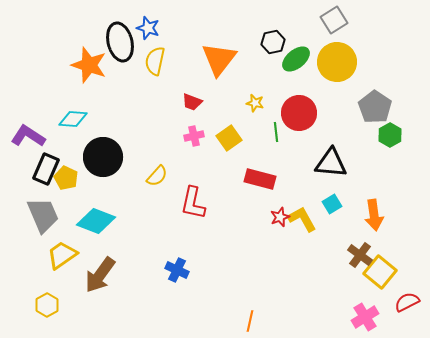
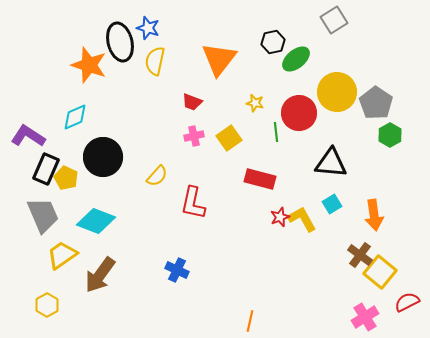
yellow circle at (337, 62): moved 30 px down
gray pentagon at (375, 107): moved 1 px right, 4 px up
cyan diamond at (73, 119): moved 2 px right, 2 px up; rotated 28 degrees counterclockwise
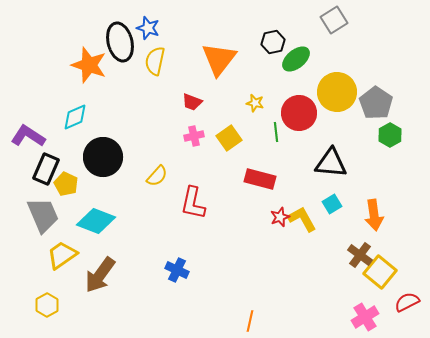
yellow pentagon at (66, 178): moved 6 px down
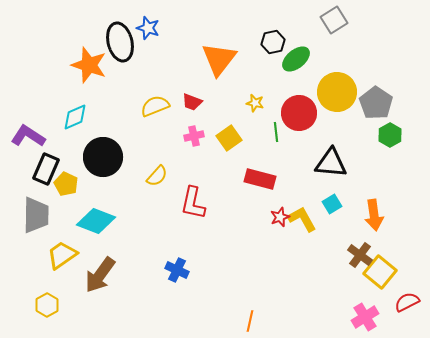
yellow semicircle at (155, 61): moved 45 px down; rotated 56 degrees clockwise
gray trapezoid at (43, 215): moved 7 px left; rotated 24 degrees clockwise
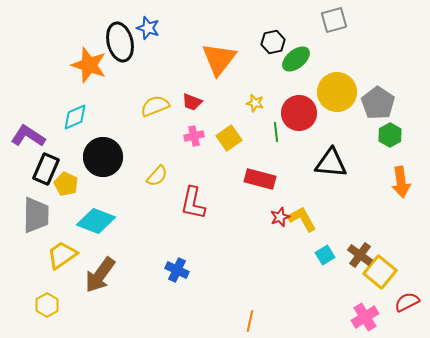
gray square at (334, 20): rotated 16 degrees clockwise
gray pentagon at (376, 103): moved 2 px right
cyan square at (332, 204): moved 7 px left, 51 px down
orange arrow at (374, 215): moved 27 px right, 33 px up
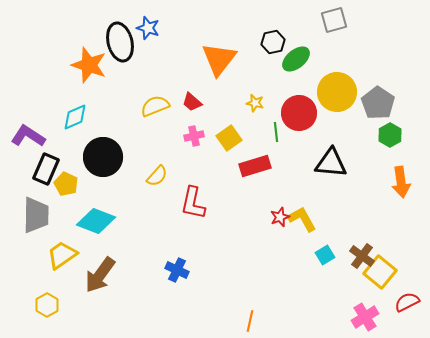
red trapezoid at (192, 102): rotated 20 degrees clockwise
red rectangle at (260, 179): moved 5 px left, 13 px up; rotated 32 degrees counterclockwise
brown cross at (360, 255): moved 2 px right, 1 px down
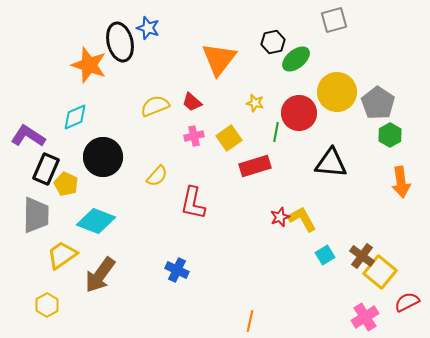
green line at (276, 132): rotated 18 degrees clockwise
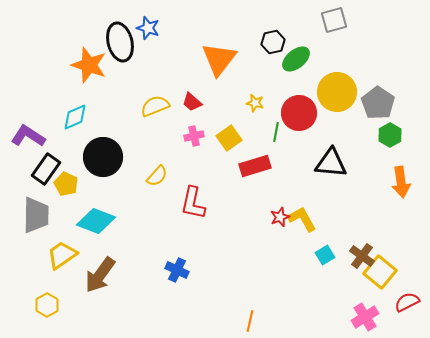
black rectangle at (46, 169): rotated 12 degrees clockwise
